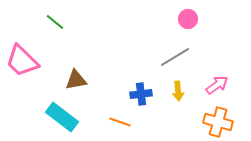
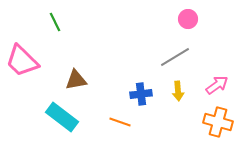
green line: rotated 24 degrees clockwise
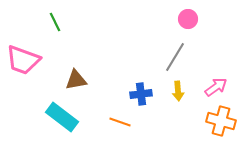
gray line: rotated 28 degrees counterclockwise
pink trapezoid: moved 1 px right, 1 px up; rotated 24 degrees counterclockwise
pink arrow: moved 1 px left, 2 px down
orange cross: moved 3 px right, 1 px up
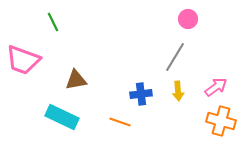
green line: moved 2 px left
cyan rectangle: rotated 12 degrees counterclockwise
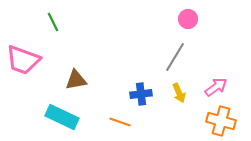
yellow arrow: moved 1 px right, 2 px down; rotated 18 degrees counterclockwise
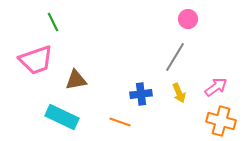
pink trapezoid: moved 13 px right; rotated 39 degrees counterclockwise
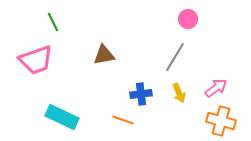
brown triangle: moved 28 px right, 25 px up
pink arrow: moved 1 px down
orange line: moved 3 px right, 2 px up
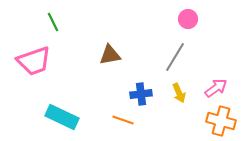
brown triangle: moved 6 px right
pink trapezoid: moved 2 px left, 1 px down
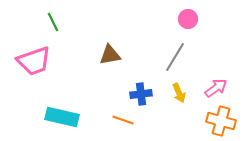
cyan rectangle: rotated 12 degrees counterclockwise
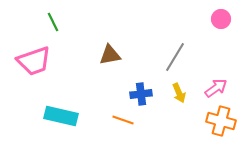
pink circle: moved 33 px right
cyan rectangle: moved 1 px left, 1 px up
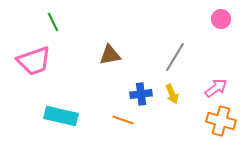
yellow arrow: moved 7 px left, 1 px down
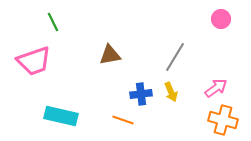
yellow arrow: moved 1 px left, 2 px up
orange cross: moved 2 px right, 1 px up
